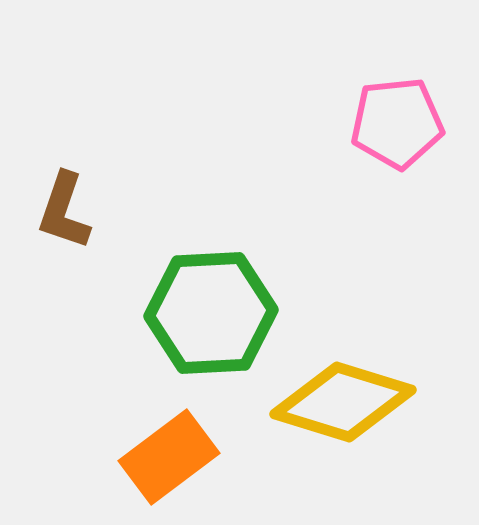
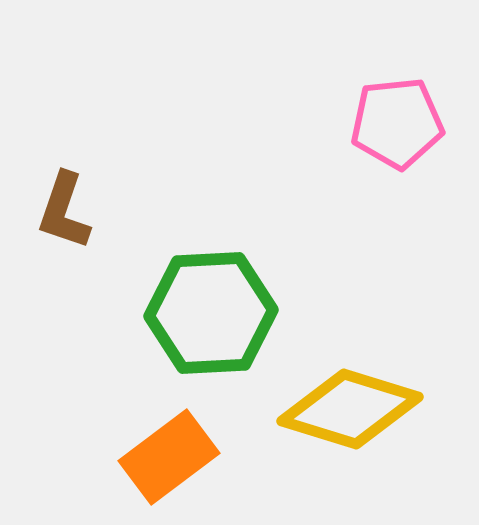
yellow diamond: moved 7 px right, 7 px down
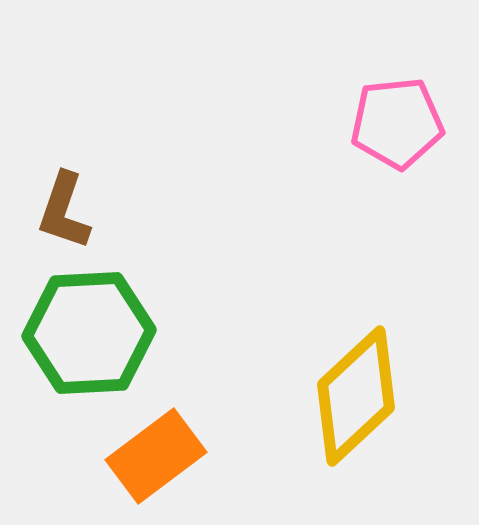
green hexagon: moved 122 px left, 20 px down
yellow diamond: moved 6 px right, 13 px up; rotated 60 degrees counterclockwise
orange rectangle: moved 13 px left, 1 px up
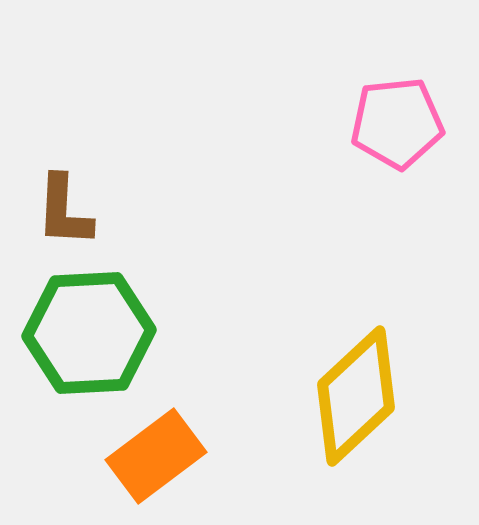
brown L-shape: rotated 16 degrees counterclockwise
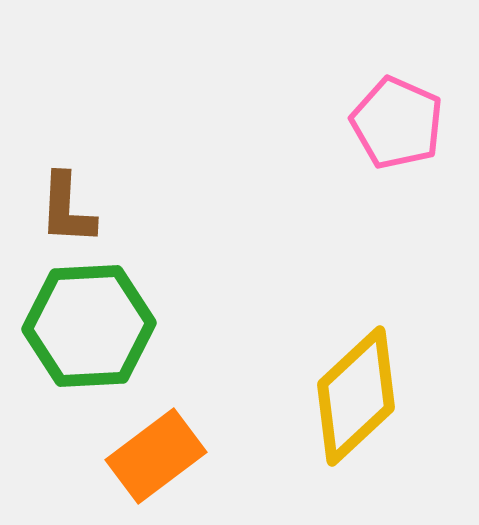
pink pentagon: rotated 30 degrees clockwise
brown L-shape: moved 3 px right, 2 px up
green hexagon: moved 7 px up
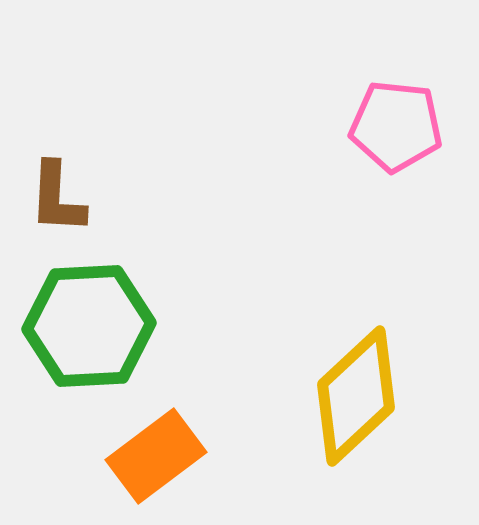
pink pentagon: moved 1 px left, 3 px down; rotated 18 degrees counterclockwise
brown L-shape: moved 10 px left, 11 px up
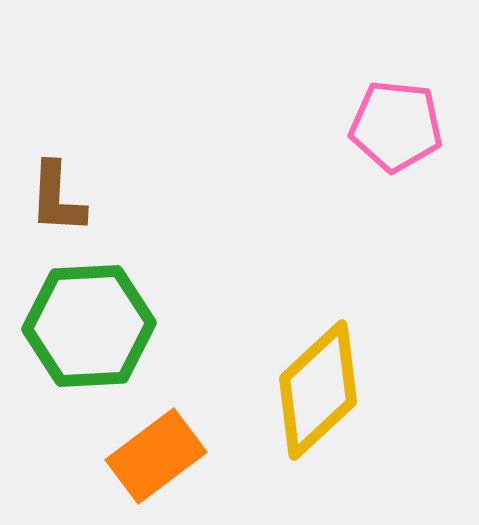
yellow diamond: moved 38 px left, 6 px up
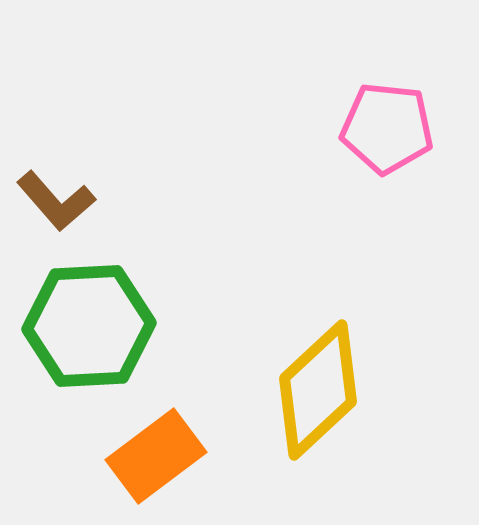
pink pentagon: moved 9 px left, 2 px down
brown L-shape: moved 1 px left, 3 px down; rotated 44 degrees counterclockwise
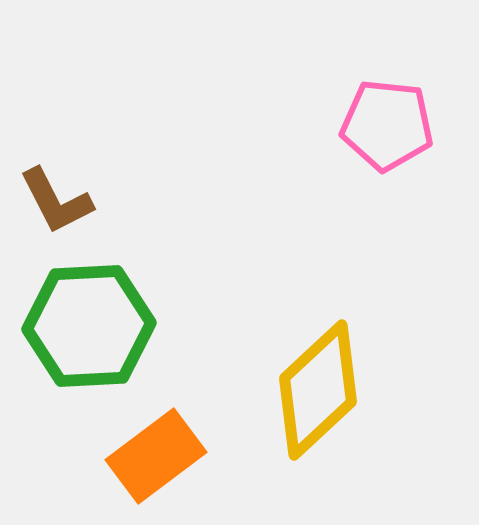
pink pentagon: moved 3 px up
brown L-shape: rotated 14 degrees clockwise
